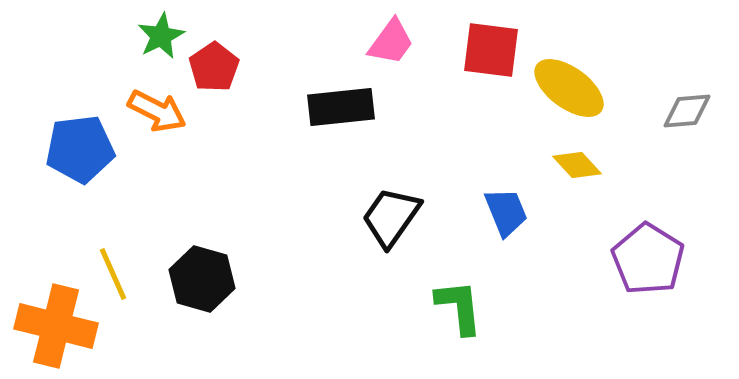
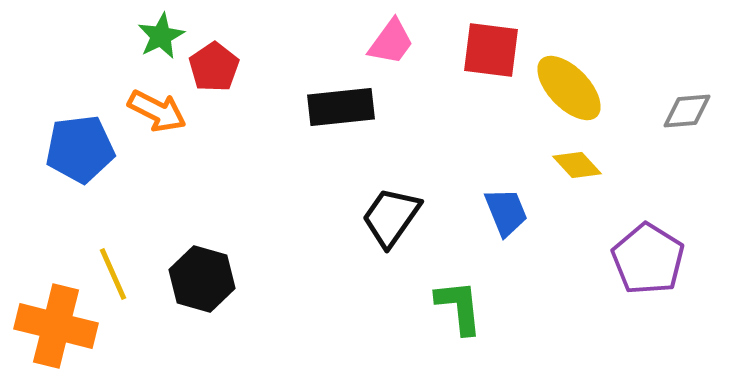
yellow ellipse: rotated 10 degrees clockwise
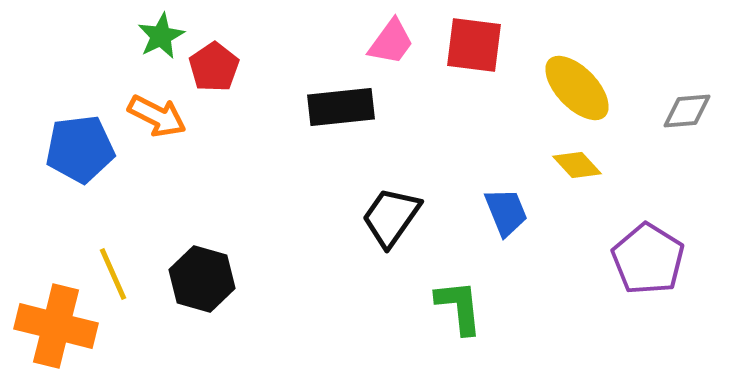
red square: moved 17 px left, 5 px up
yellow ellipse: moved 8 px right
orange arrow: moved 5 px down
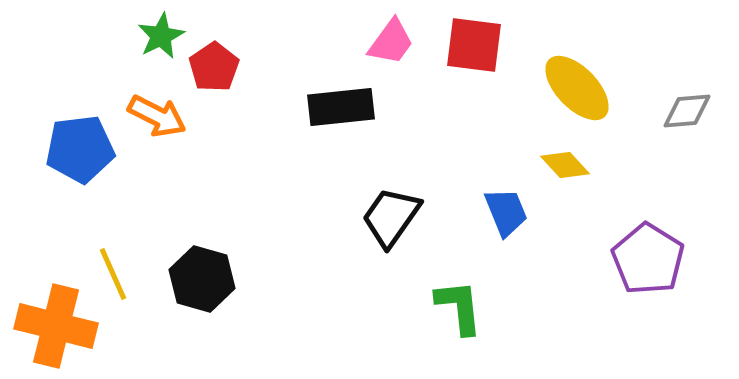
yellow diamond: moved 12 px left
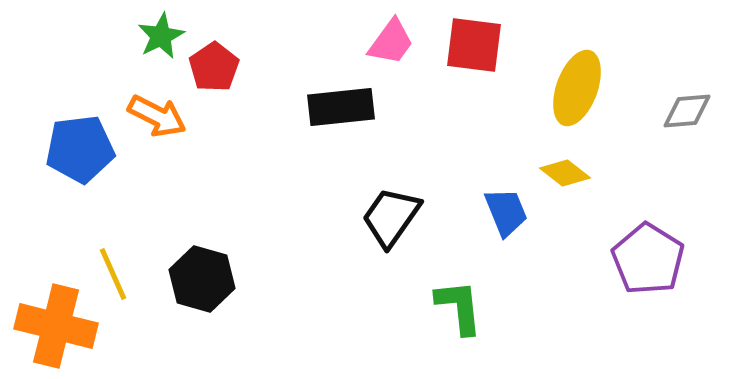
yellow ellipse: rotated 64 degrees clockwise
yellow diamond: moved 8 px down; rotated 9 degrees counterclockwise
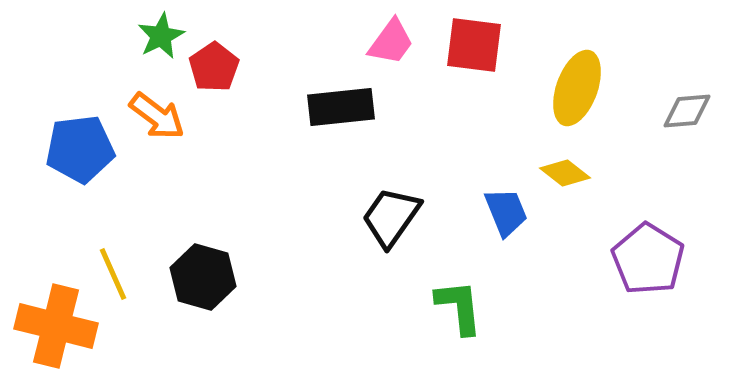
orange arrow: rotated 10 degrees clockwise
black hexagon: moved 1 px right, 2 px up
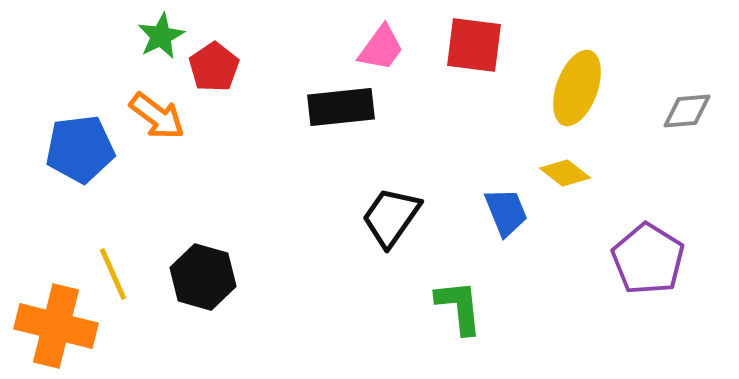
pink trapezoid: moved 10 px left, 6 px down
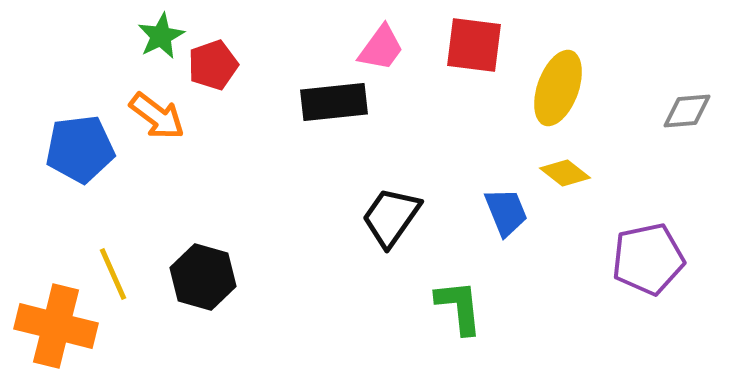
red pentagon: moved 1 px left, 2 px up; rotated 15 degrees clockwise
yellow ellipse: moved 19 px left
black rectangle: moved 7 px left, 5 px up
purple pentagon: rotated 28 degrees clockwise
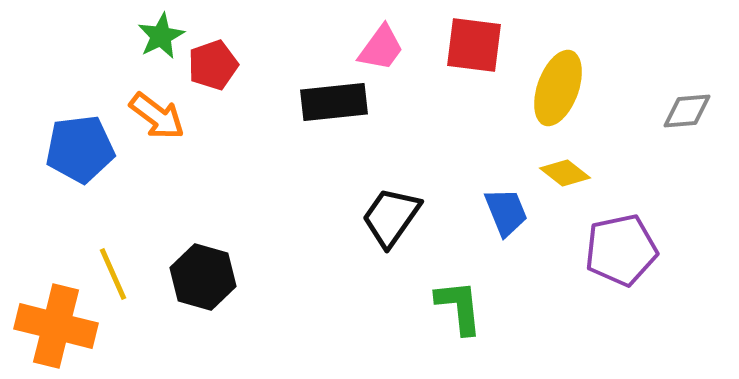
purple pentagon: moved 27 px left, 9 px up
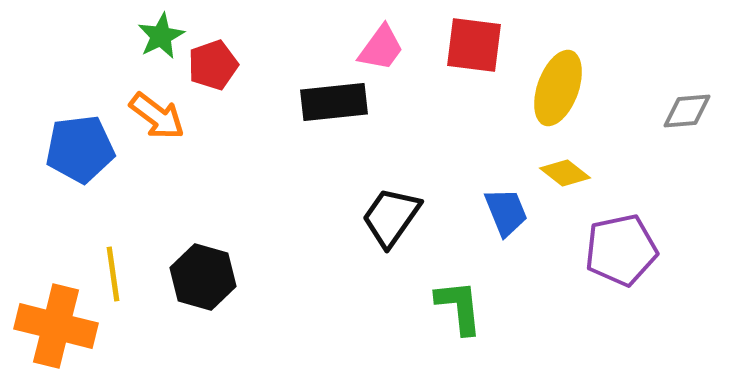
yellow line: rotated 16 degrees clockwise
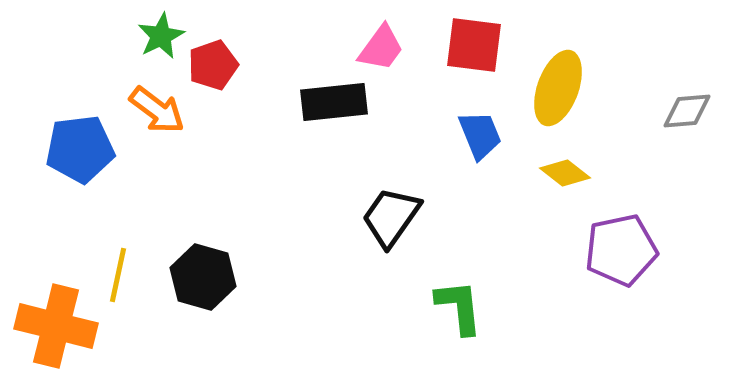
orange arrow: moved 6 px up
blue trapezoid: moved 26 px left, 77 px up
yellow line: moved 5 px right, 1 px down; rotated 20 degrees clockwise
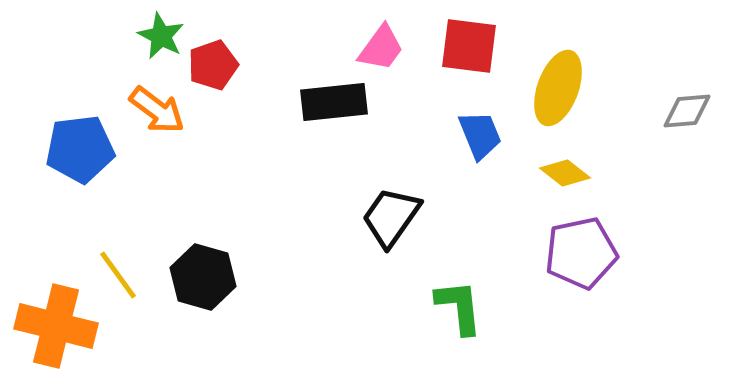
green star: rotated 18 degrees counterclockwise
red square: moved 5 px left, 1 px down
purple pentagon: moved 40 px left, 3 px down
yellow line: rotated 48 degrees counterclockwise
